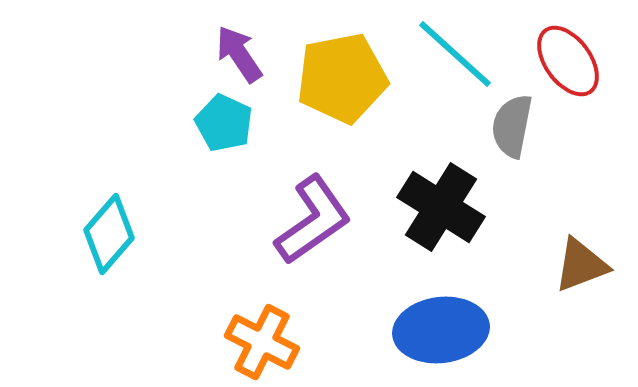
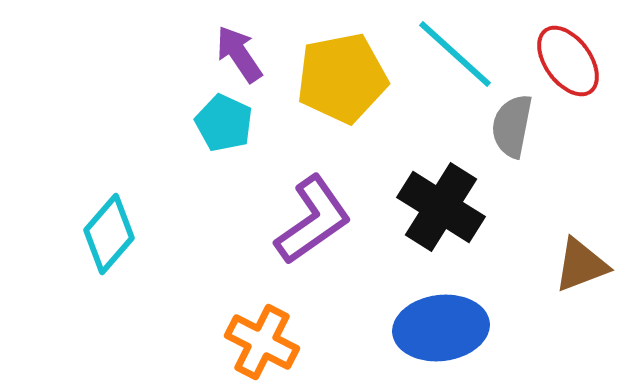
blue ellipse: moved 2 px up
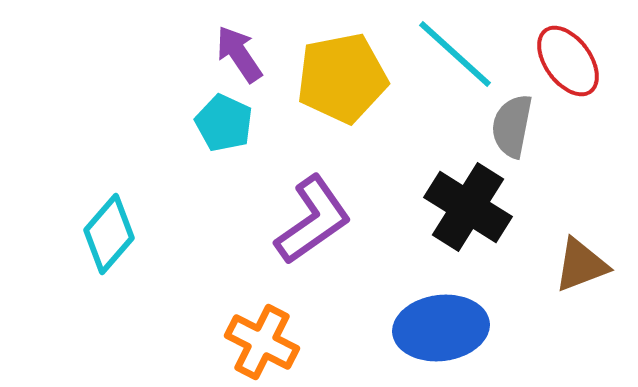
black cross: moved 27 px right
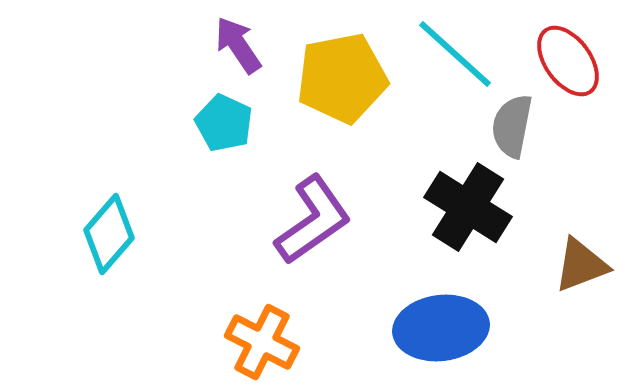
purple arrow: moved 1 px left, 9 px up
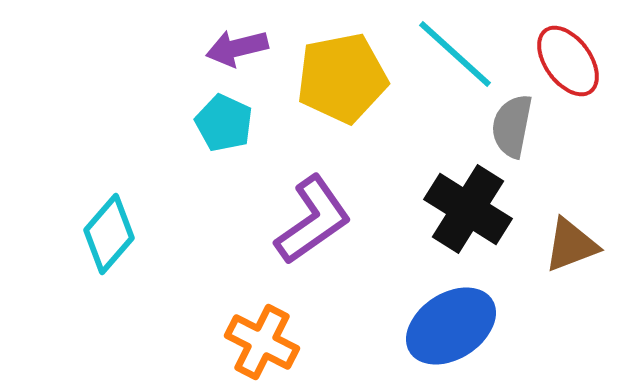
purple arrow: moved 1 px left, 3 px down; rotated 70 degrees counterclockwise
black cross: moved 2 px down
brown triangle: moved 10 px left, 20 px up
blue ellipse: moved 10 px right, 2 px up; rotated 26 degrees counterclockwise
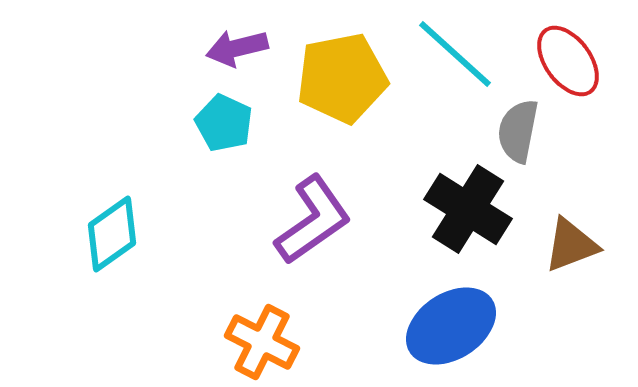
gray semicircle: moved 6 px right, 5 px down
cyan diamond: moved 3 px right; rotated 14 degrees clockwise
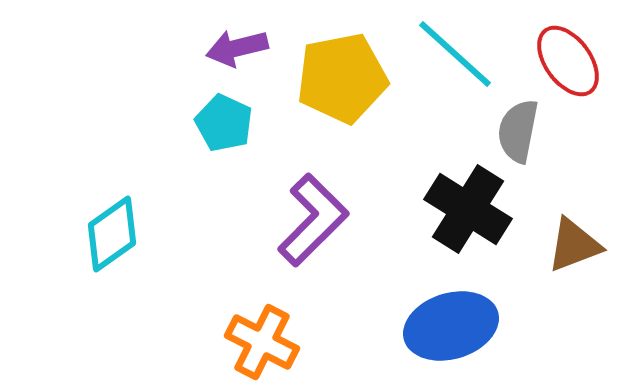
purple L-shape: rotated 10 degrees counterclockwise
brown triangle: moved 3 px right
blue ellipse: rotated 16 degrees clockwise
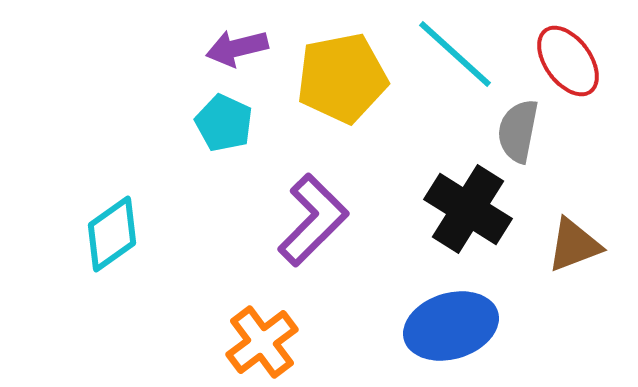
orange cross: rotated 26 degrees clockwise
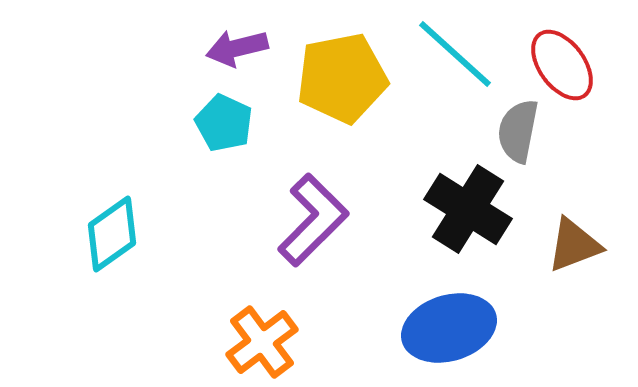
red ellipse: moved 6 px left, 4 px down
blue ellipse: moved 2 px left, 2 px down
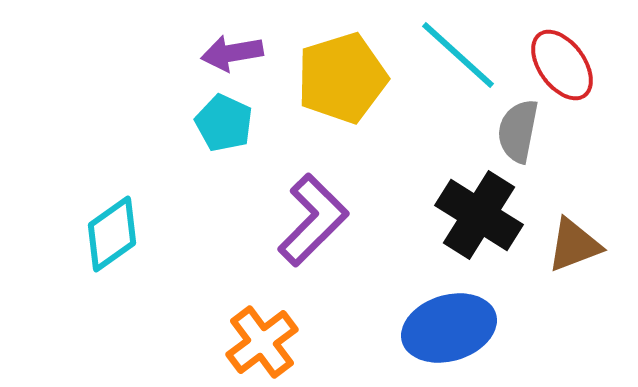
purple arrow: moved 5 px left, 5 px down; rotated 4 degrees clockwise
cyan line: moved 3 px right, 1 px down
yellow pentagon: rotated 6 degrees counterclockwise
black cross: moved 11 px right, 6 px down
